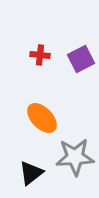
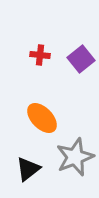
purple square: rotated 12 degrees counterclockwise
gray star: rotated 18 degrees counterclockwise
black triangle: moved 3 px left, 4 px up
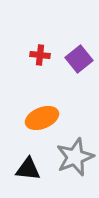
purple square: moved 2 px left
orange ellipse: rotated 68 degrees counterclockwise
black triangle: rotated 44 degrees clockwise
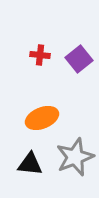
black triangle: moved 2 px right, 5 px up
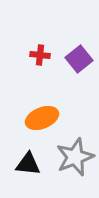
black triangle: moved 2 px left
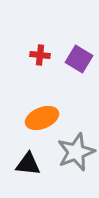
purple square: rotated 20 degrees counterclockwise
gray star: moved 1 px right, 5 px up
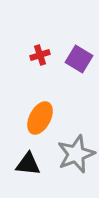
red cross: rotated 24 degrees counterclockwise
orange ellipse: moved 2 px left; rotated 40 degrees counterclockwise
gray star: moved 2 px down
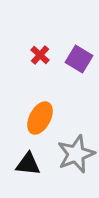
red cross: rotated 30 degrees counterclockwise
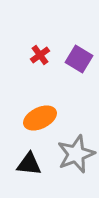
red cross: rotated 12 degrees clockwise
orange ellipse: rotated 36 degrees clockwise
black triangle: moved 1 px right
